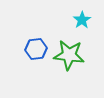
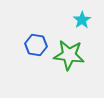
blue hexagon: moved 4 px up; rotated 15 degrees clockwise
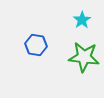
green star: moved 15 px right, 2 px down
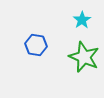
green star: rotated 16 degrees clockwise
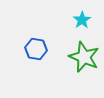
blue hexagon: moved 4 px down
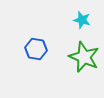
cyan star: rotated 24 degrees counterclockwise
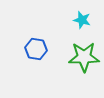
green star: rotated 24 degrees counterclockwise
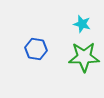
cyan star: moved 4 px down
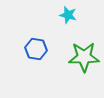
cyan star: moved 14 px left, 9 px up
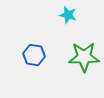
blue hexagon: moved 2 px left, 6 px down
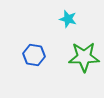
cyan star: moved 4 px down
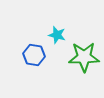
cyan star: moved 11 px left, 16 px down
